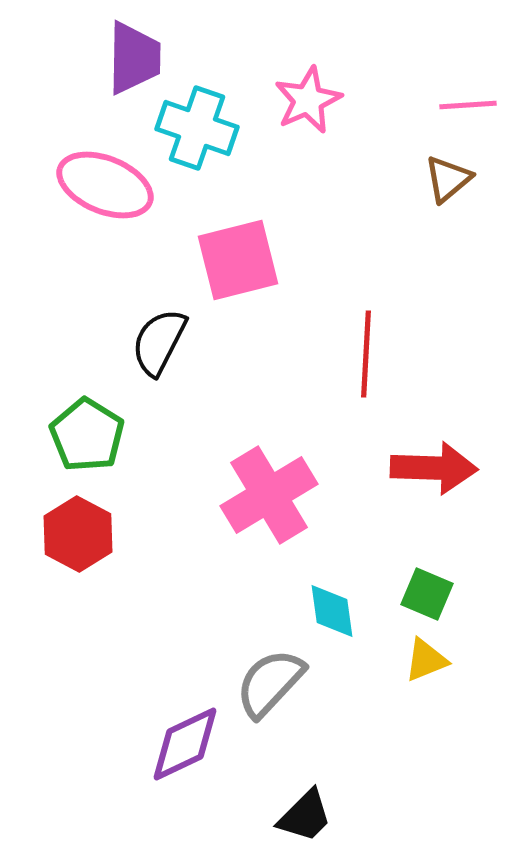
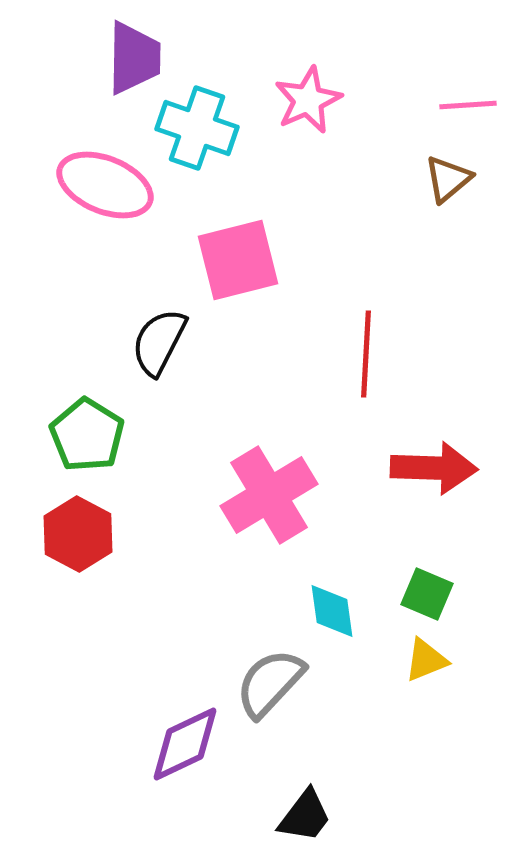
black trapezoid: rotated 8 degrees counterclockwise
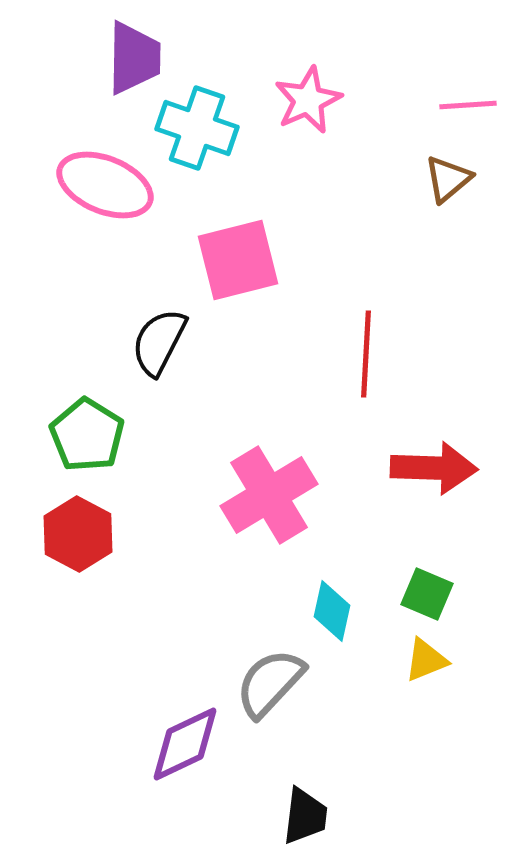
cyan diamond: rotated 20 degrees clockwise
black trapezoid: rotated 30 degrees counterclockwise
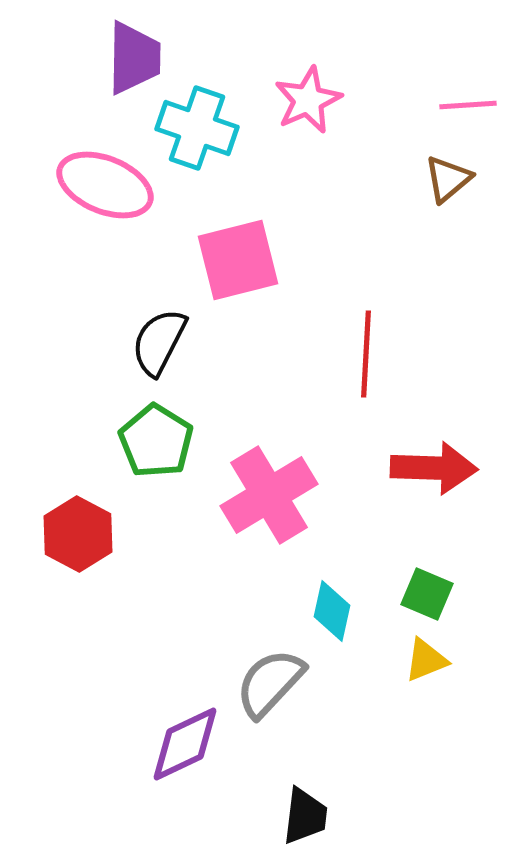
green pentagon: moved 69 px right, 6 px down
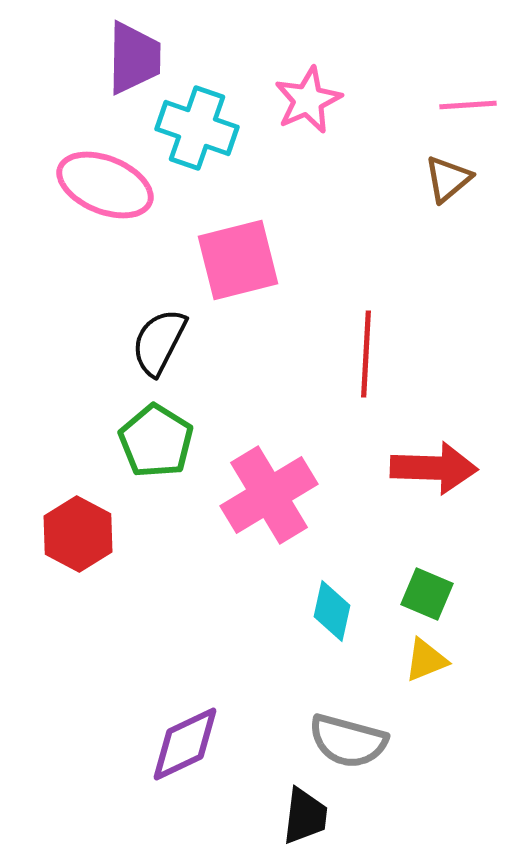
gray semicircle: moved 78 px right, 58 px down; rotated 118 degrees counterclockwise
